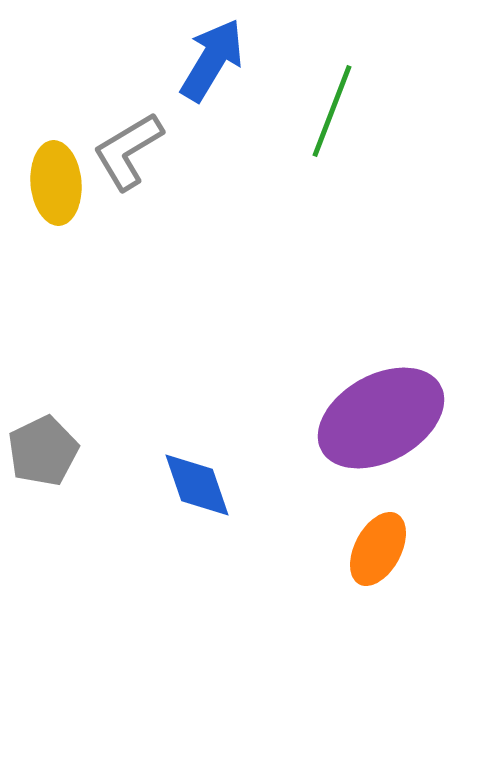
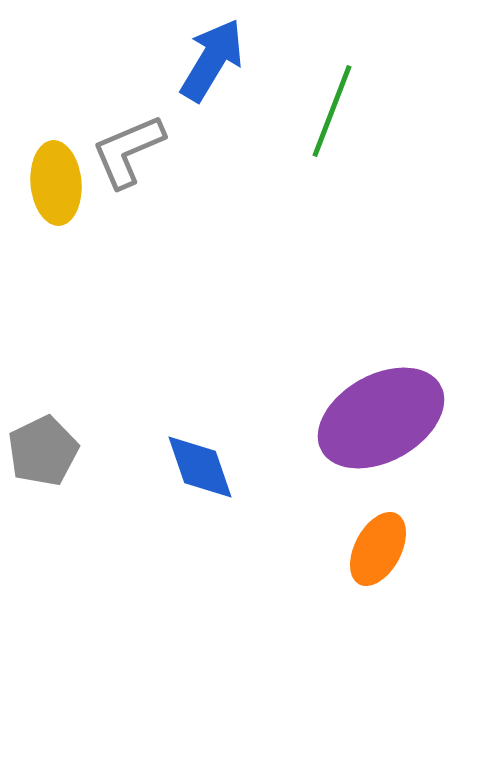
gray L-shape: rotated 8 degrees clockwise
blue diamond: moved 3 px right, 18 px up
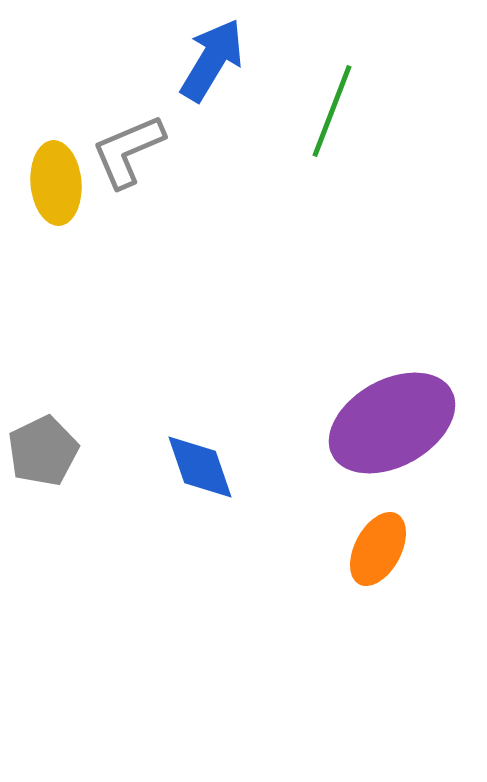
purple ellipse: moved 11 px right, 5 px down
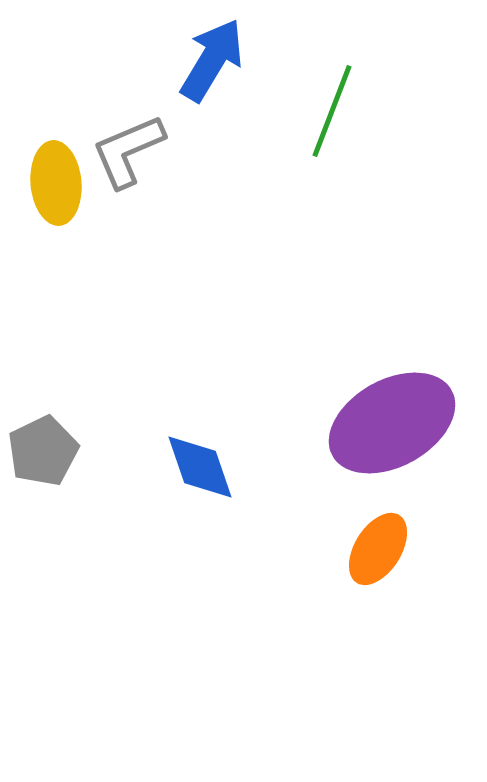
orange ellipse: rotated 4 degrees clockwise
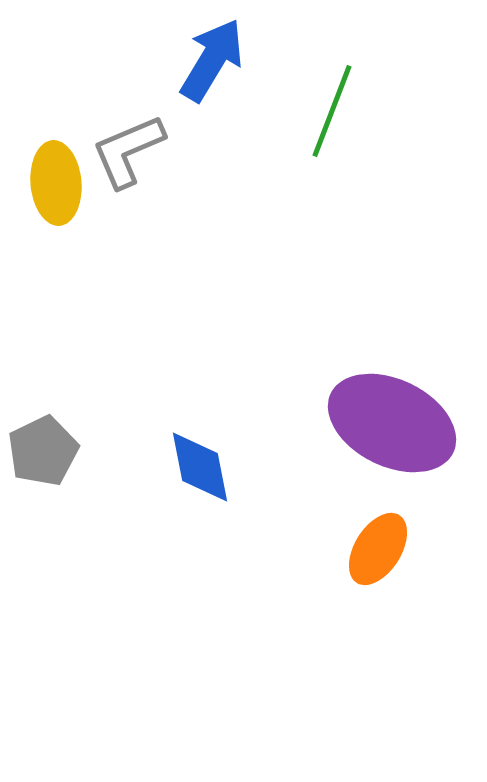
purple ellipse: rotated 55 degrees clockwise
blue diamond: rotated 8 degrees clockwise
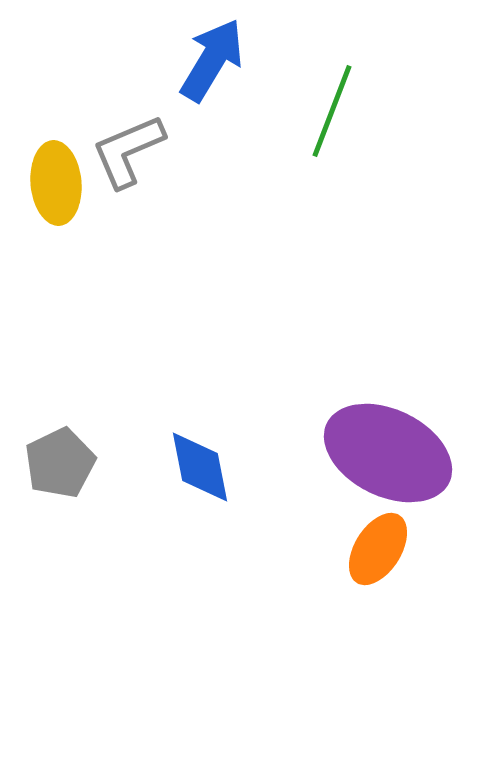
purple ellipse: moved 4 px left, 30 px down
gray pentagon: moved 17 px right, 12 px down
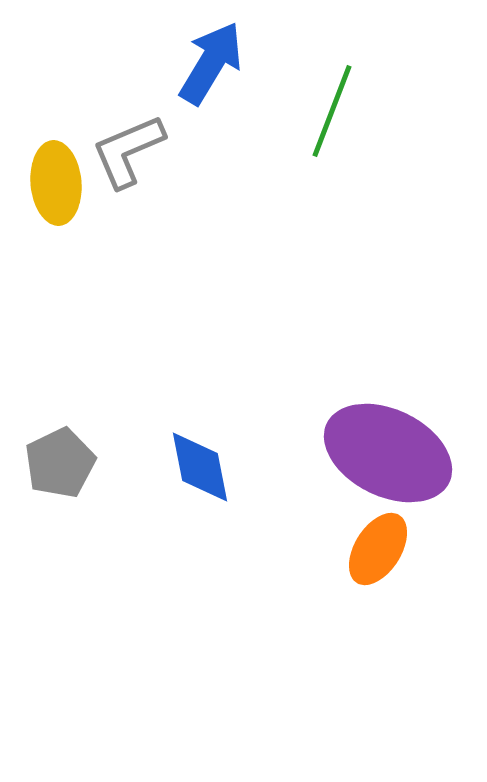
blue arrow: moved 1 px left, 3 px down
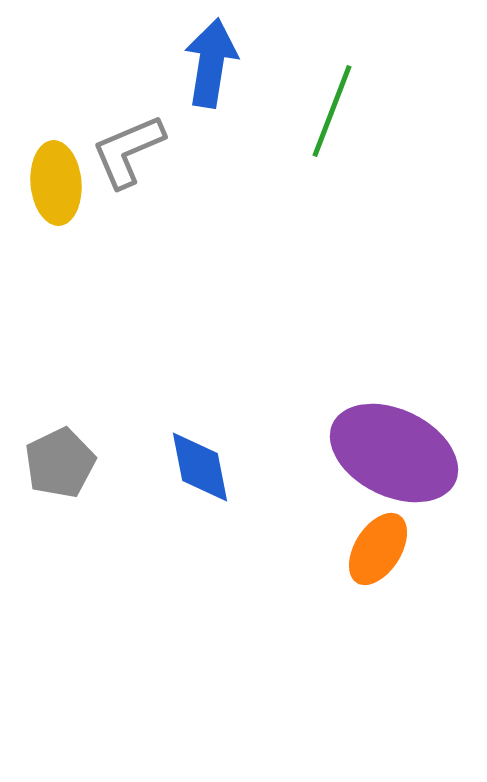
blue arrow: rotated 22 degrees counterclockwise
purple ellipse: moved 6 px right
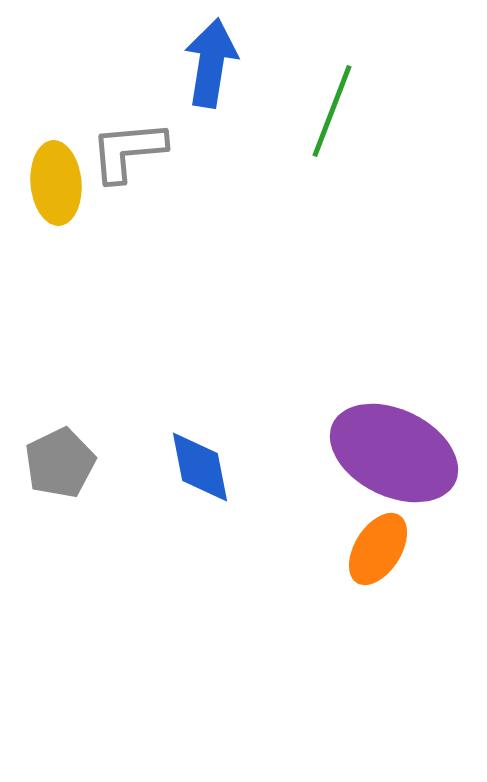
gray L-shape: rotated 18 degrees clockwise
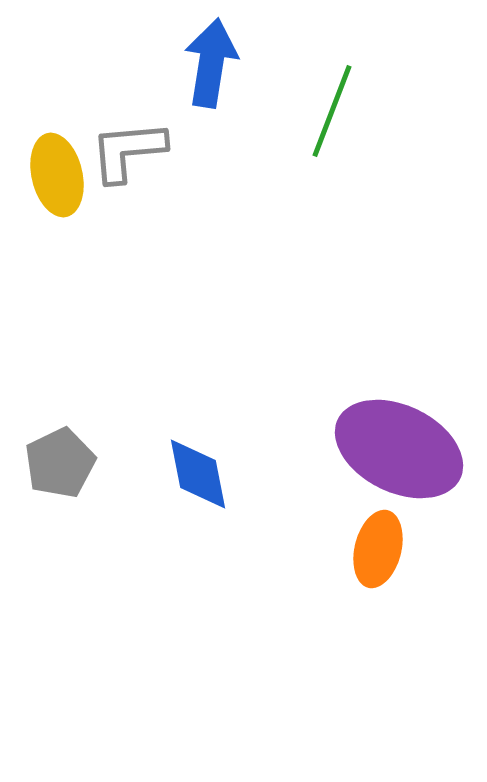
yellow ellipse: moved 1 px right, 8 px up; rotated 8 degrees counterclockwise
purple ellipse: moved 5 px right, 4 px up
blue diamond: moved 2 px left, 7 px down
orange ellipse: rotated 18 degrees counterclockwise
